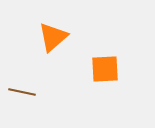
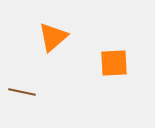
orange square: moved 9 px right, 6 px up
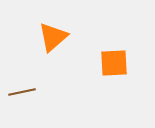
brown line: rotated 24 degrees counterclockwise
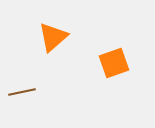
orange square: rotated 16 degrees counterclockwise
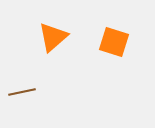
orange square: moved 21 px up; rotated 36 degrees clockwise
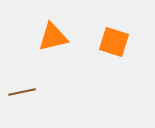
orange triangle: rotated 28 degrees clockwise
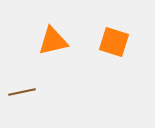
orange triangle: moved 4 px down
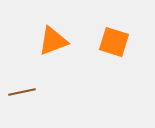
orange triangle: rotated 8 degrees counterclockwise
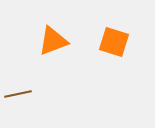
brown line: moved 4 px left, 2 px down
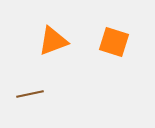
brown line: moved 12 px right
